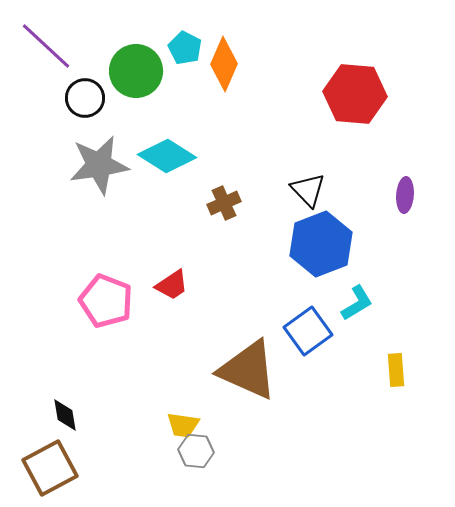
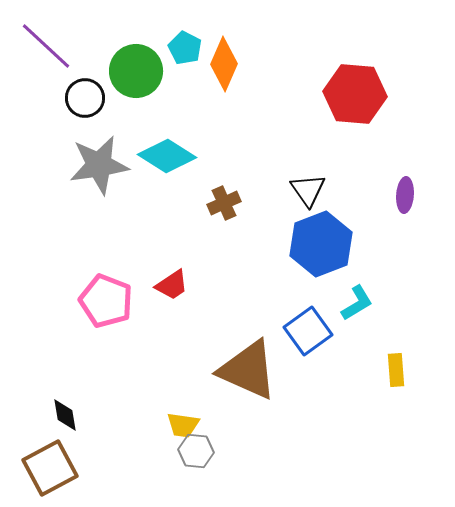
black triangle: rotated 9 degrees clockwise
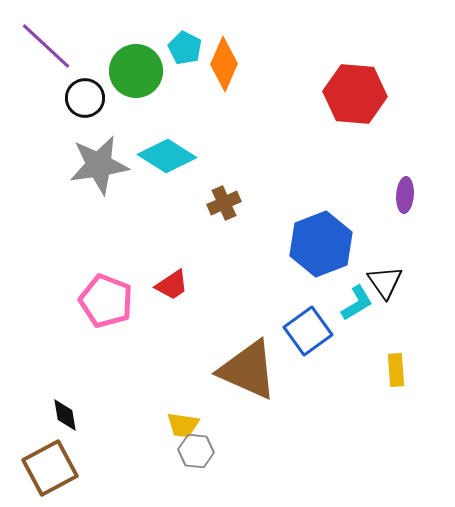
black triangle: moved 77 px right, 92 px down
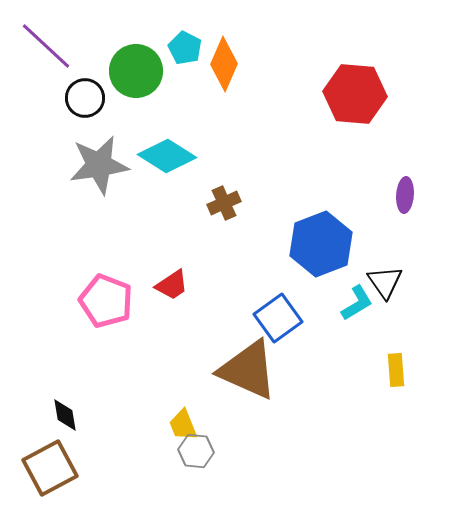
blue square: moved 30 px left, 13 px up
yellow trapezoid: rotated 60 degrees clockwise
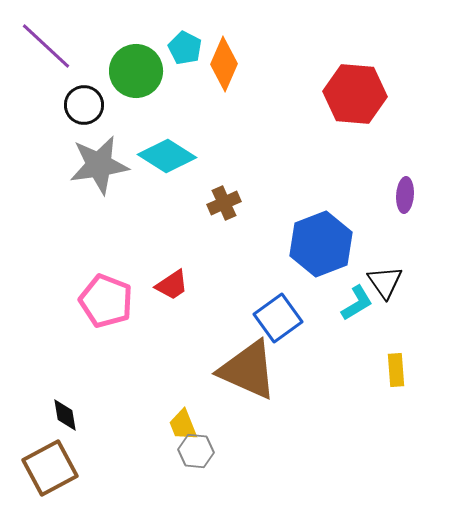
black circle: moved 1 px left, 7 px down
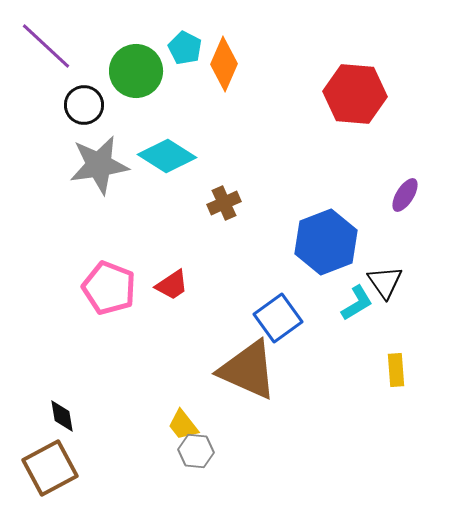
purple ellipse: rotated 28 degrees clockwise
blue hexagon: moved 5 px right, 2 px up
pink pentagon: moved 3 px right, 13 px up
black diamond: moved 3 px left, 1 px down
yellow trapezoid: rotated 16 degrees counterclockwise
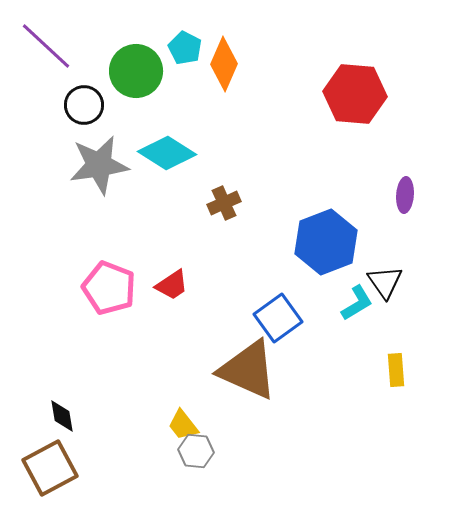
cyan diamond: moved 3 px up
purple ellipse: rotated 28 degrees counterclockwise
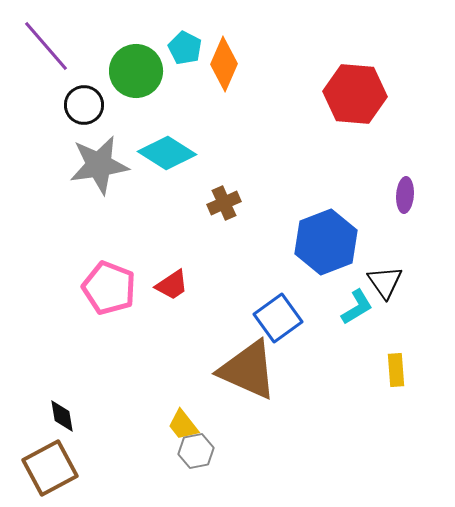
purple line: rotated 6 degrees clockwise
cyan L-shape: moved 4 px down
gray hexagon: rotated 16 degrees counterclockwise
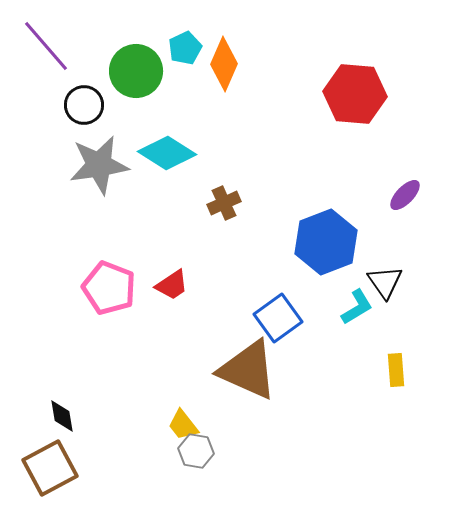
cyan pentagon: rotated 20 degrees clockwise
purple ellipse: rotated 40 degrees clockwise
gray hexagon: rotated 20 degrees clockwise
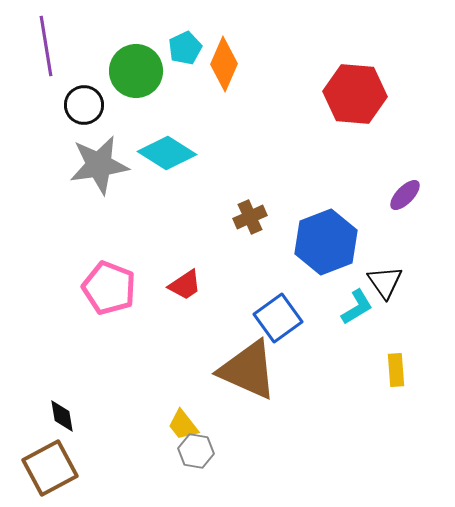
purple line: rotated 32 degrees clockwise
brown cross: moved 26 px right, 14 px down
red trapezoid: moved 13 px right
